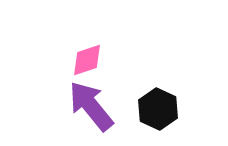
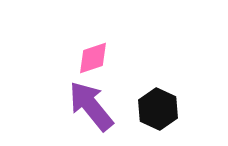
pink diamond: moved 6 px right, 2 px up
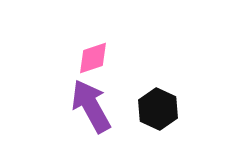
purple arrow: rotated 10 degrees clockwise
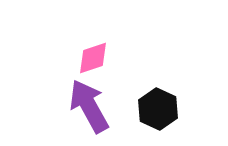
purple arrow: moved 2 px left
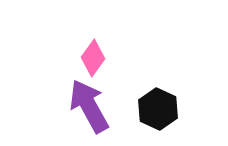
pink diamond: rotated 36 degrees counterclockwise
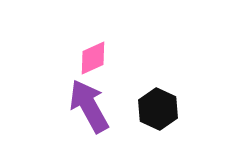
pink diamond: rotated 30 degrees clockwise
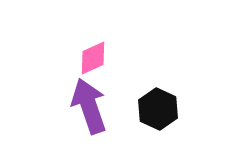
purple arrow: rotated 10 degrees clockwise
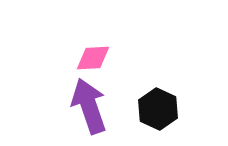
pink diamond: rotated 21 degrees clockwise
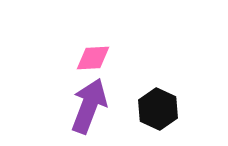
purple arrow: rotated 40 degrees clockwise
